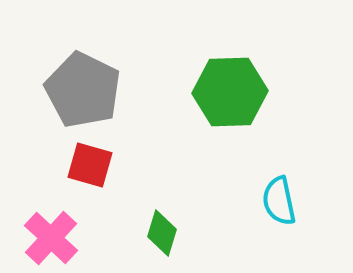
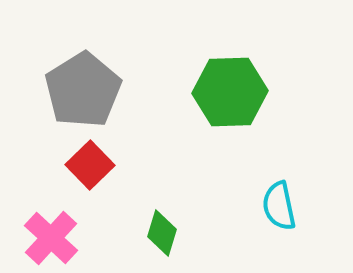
gray pentagon: rotated 14 degrees clockwise
red square: rotated 30 degrees clockwise
cyan semicircle: moved 5 px down
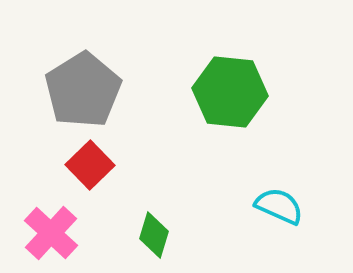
green hexagon: rotated 8 degrees clockwise
cyan semicircle: rotated 126 degrees clockwise
green diamond: moved 8 px left, 2 px down
pink cross: moved 5 px up
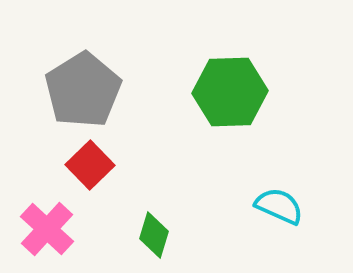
green hexagon: rotated 8 degrees counterclockwise
pink cross: moved 4 px left, 4 px up
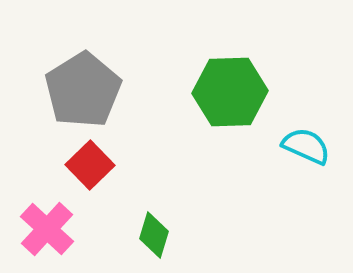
cyan semicircle: moved 27 px right, 60 px up
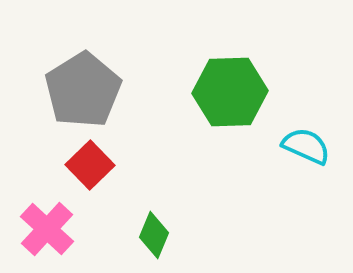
green diamond: rotated 6 degrees clockwise
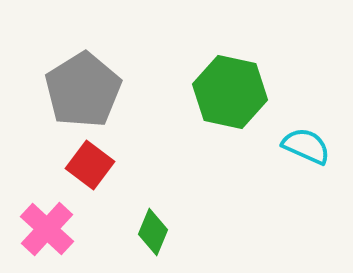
green hexagon: rotated 14 degrees clockwise
red square: rotated 9 degrees counterclockwise
green diamond: moved 1 px left, 3 px up
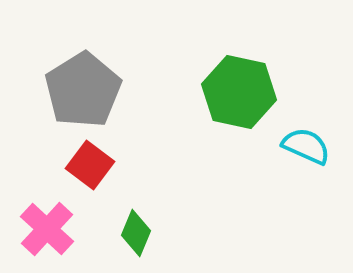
green hexagon: moved 9 px right
green diamond: moved 17 px left, 1 px down
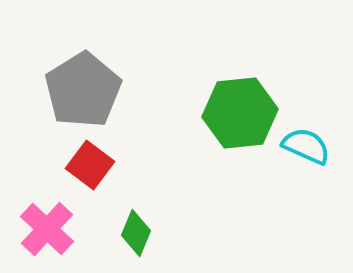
green hexagon: moved 1 px right, 21 px down; rotated 18 degrees counterclockwise
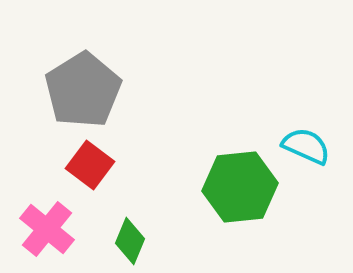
green hexagon: moved 74 px down
pink cross: rotated 4 degrees counterclockwise
green diamond: moved 6 px left, 8 px down
